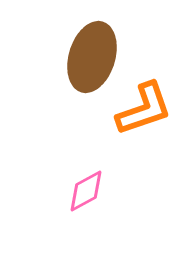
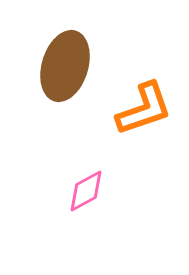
brown ellipse: moved 27 px left, 9 px down
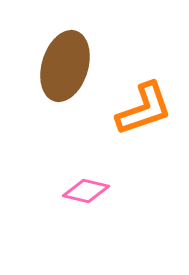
pink diamond: rotated 42 degrees clockwise
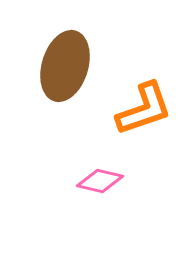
pink diamond: moved 14 px right, 10 px up
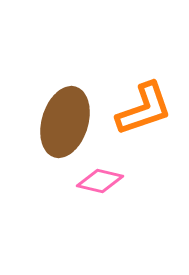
brown ellipse: moved 56 px down
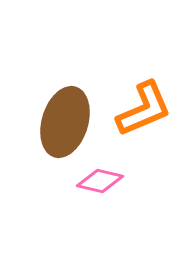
orange L-shape: rotated 4 degrees counterclockwise
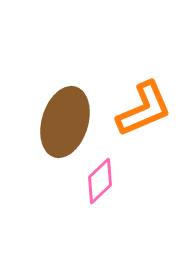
pink diamond: rotated 57 degrees counterclockwise
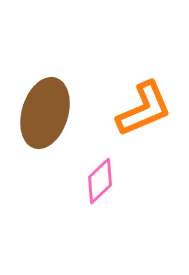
brown ellipse: moved 20 px left, 9 px up
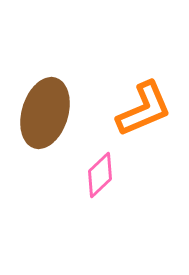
pink diamond: moved 6 px up
